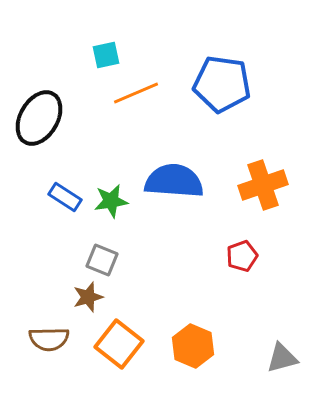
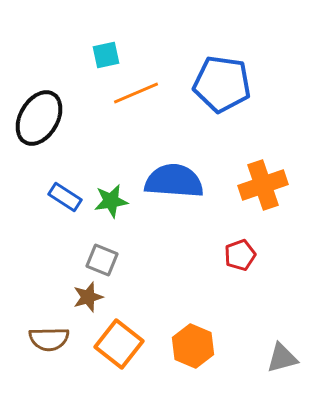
red pentagon: moved 2 px left, 1 px up
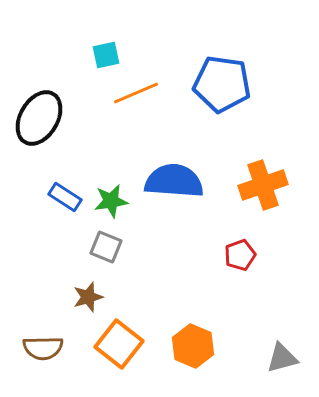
gray square: moved 4 px right, 13 px up
brown semicircle: moved 6 px left, 9 px down
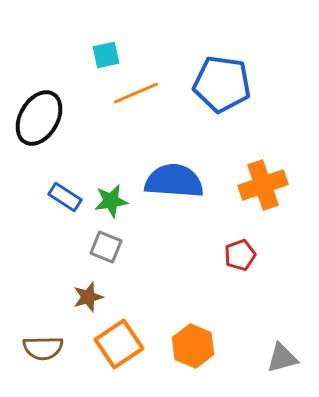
orange square: rotated 18 degrees clockwise
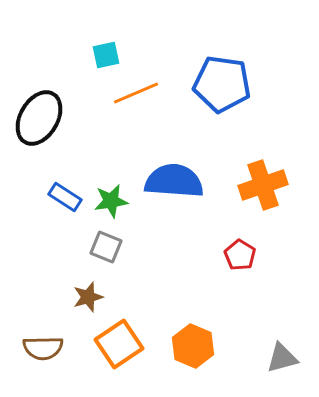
red pentagon: rotated 20 degrees counterclockwise
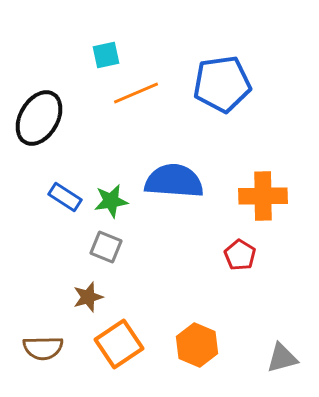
blue pentagon: rotated 16 degrees counterclockwise
orange cross: moved 11 px down; rotated 18 degrees clockwise
orange hexagon: moved 4 px right, 1 px up
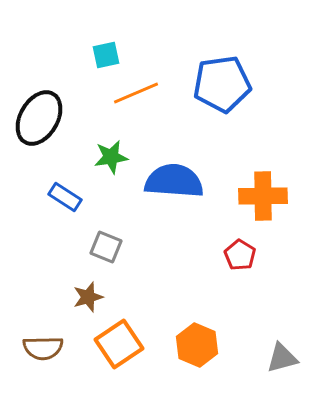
green star: moved 44 px up
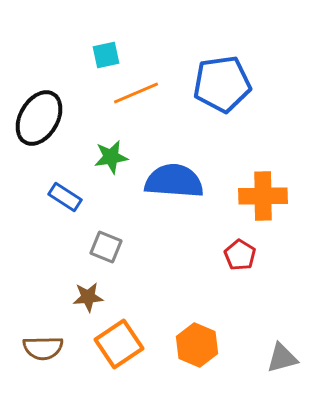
brown star: rotated 12 degrees clockwise
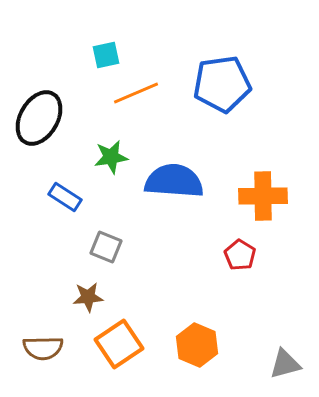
gray triangle: moved 3 px right, 6 px down
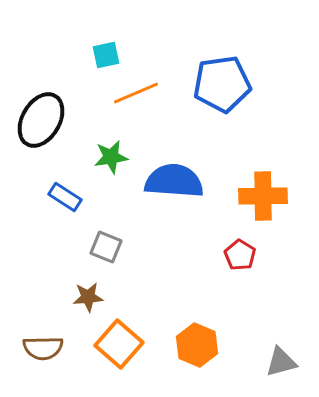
black ellipse: moved 2 px right, 2 px down
orange square: rotated 15 degrees counterclockwise
gray triangle: moved 4 px left, 2 px up
